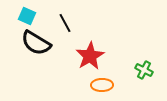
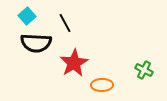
cyan square: rotated 24 degrees clockwise
black semicircle: rotated 28 degrees counterclockwise
red star: moved 16 px left, 7 px down
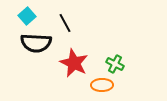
red star: rotated 16 degrees counterclockwise
green cross: moved 29 px left, 6 px up
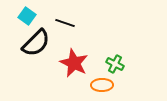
cyan square: rotated 12 degrees counterclockwise
black line: rotated 42 degrees counterclockwise
black semicircle: rotated 48 degrees counterclockwise
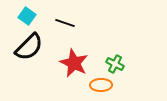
black semicircle: moved 7 px left, 4 px down
orange ellipse: moved 1 px left
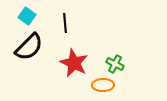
black line: rotated 66 degrees clockwise
orange ellipse: moved 2 px right
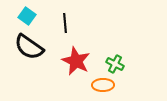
black semicircle: rotated 80 degrees clockwise
red star: moved 2 px right, 2 px up
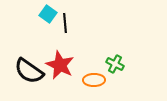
cyan square: moved 21 px right, 2 px up
black semicircle: moved 24 px down
red star: moved 16 px left, 4 px down
orange ellipse: moved 9 px left, 5 px up
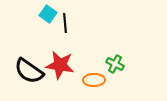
red star: rotated 16 degrees counterclockwise
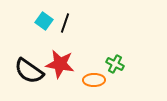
cyan square: moved 4 px left, 7 px down
black line: rotated 24 degrees clockwise
red star: moved 1 px up
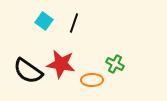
black line: moved 9 px right
red star: moved 1 px right
black semicircle: moved 1 px left
orange ellipse: moved 2 px left
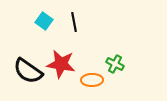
black line: moved 1 px up; rotated 30 degrees counterclockwise
